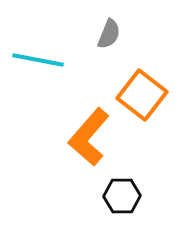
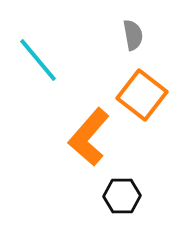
gray semicircle: moved 24 px right, 1 px down; rotated 32 degrees counterclockwise
cyan line: rotated 39 degrees clockwise
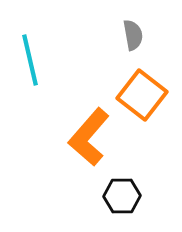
cyan line: moved 8 px left; rotated 27 degrees clockwise
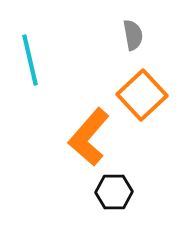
orange square: rotated 9 degrees clockwise
black hexagon: moved 8 px left, 4 px up
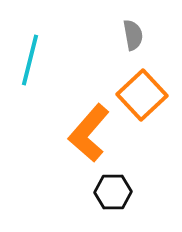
cyan line: rotated 27 degrees clockwise
orange L-shape: moved 4 px up
black hexagon: moved 1 px left
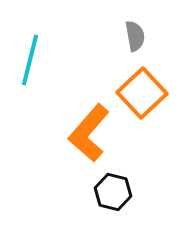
gray semicircle: moved 2 px right, 1 px down
orange square: moved 2 px up
black hexagon: rotated 15 degrees clockwise
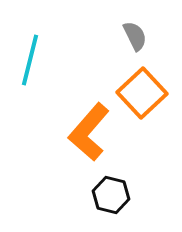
gray semicircle: rotated 16 degrees counterclockwise
orange L-shape: moved 1 px up
black hexagon: moved 2 px left, 3 px down
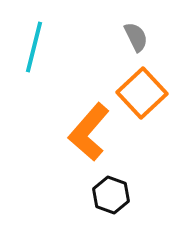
gray semicircle: moved 1 px right, 1 px down
cyan line: moved 4 px right, 13 px up
black hexagon: rotated 6 degrees clockwise
